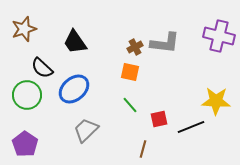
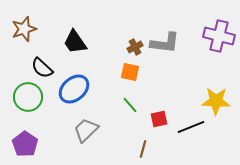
green circle: moved 1 px right, 2 px down
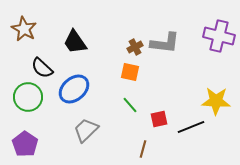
brown star: rotated 25 degrees counterclockwise
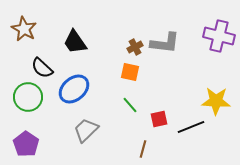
purple pentagon: moved 1 px right
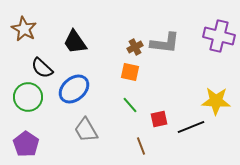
gray trapezoid: rotated 76 degrees counterclockwise
brown line: moved 2 px left, 3 px up; rotated 36 degrees counterclockwise
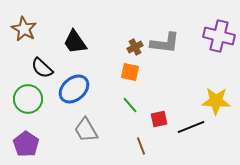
green circle: moved 2 px down
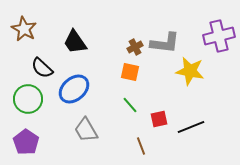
purple cross: rotated 28 degrees counterclockwise
yellow star: moved 26 px left, 30 px up; rotated 8 degrees clockwise
purple pentagon: moved 2 px up
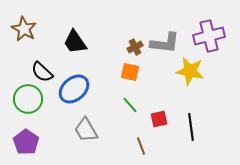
purple cross: moved 10 px left
black semicircle: moved 4 px down
black line: rotated 76 degrees counterclockwise
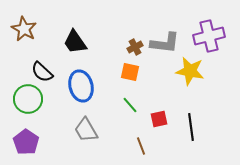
blue ellipse: moved 7 px right, 3 px up; rotated 64 degrees counterclockwise
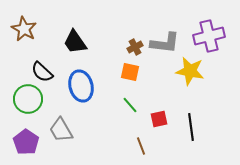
gray trapezoid: moved 25 px left
